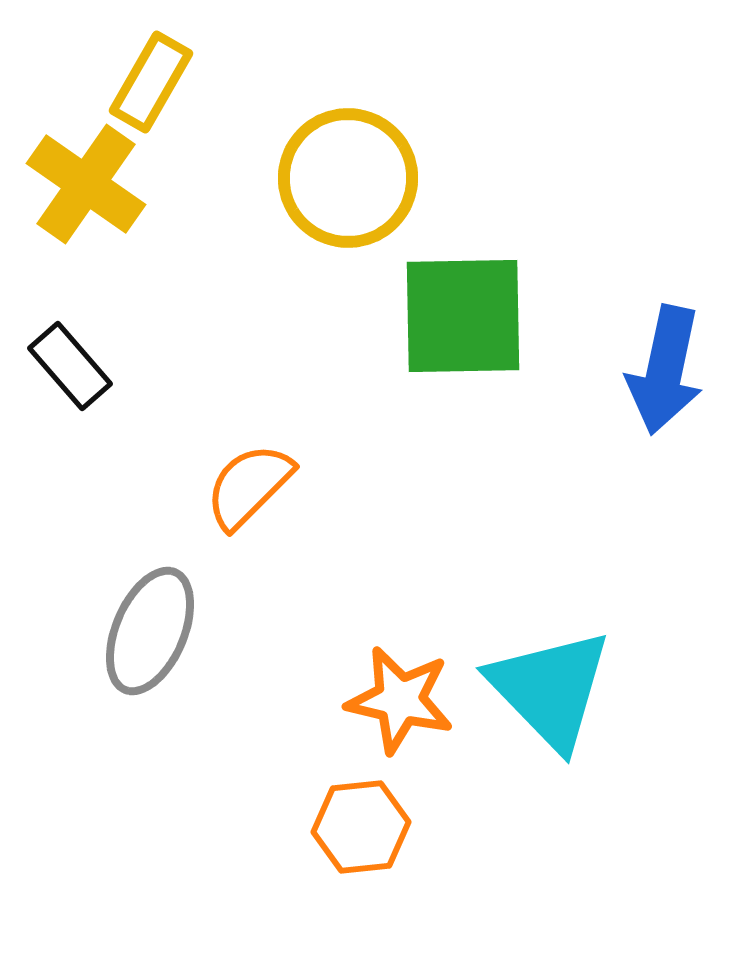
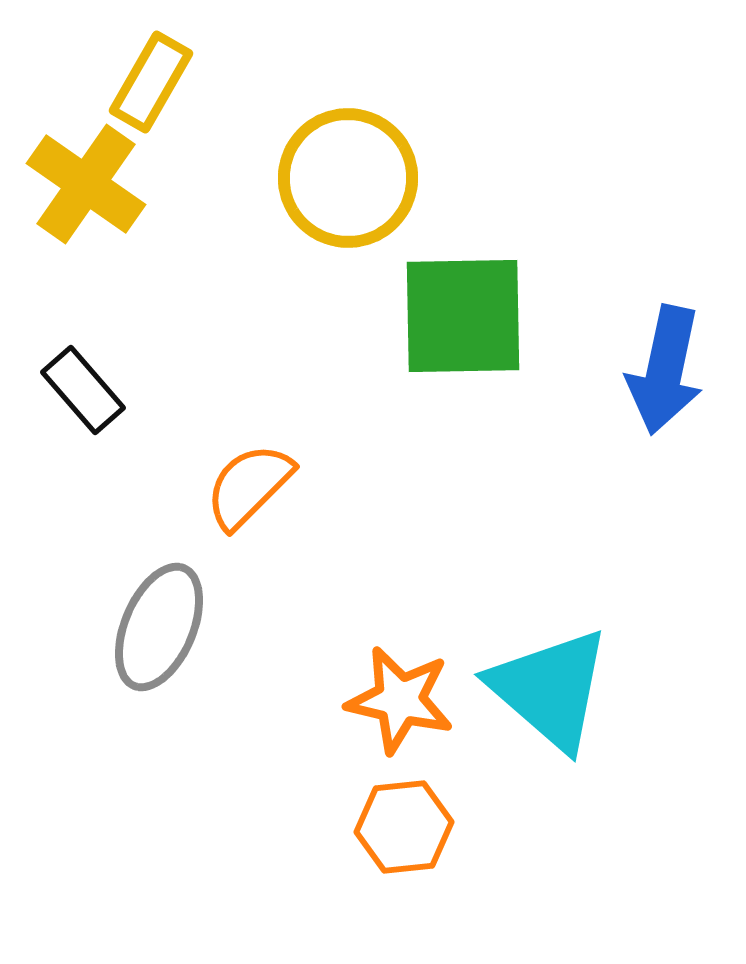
black rectangle: moved 13 px right, 24 px down
gray ellipse: moved 9 px right, 4 px up
cyan triangle: rotated 5 degrees counterclockwise
orange hexagon: moved 43 px right
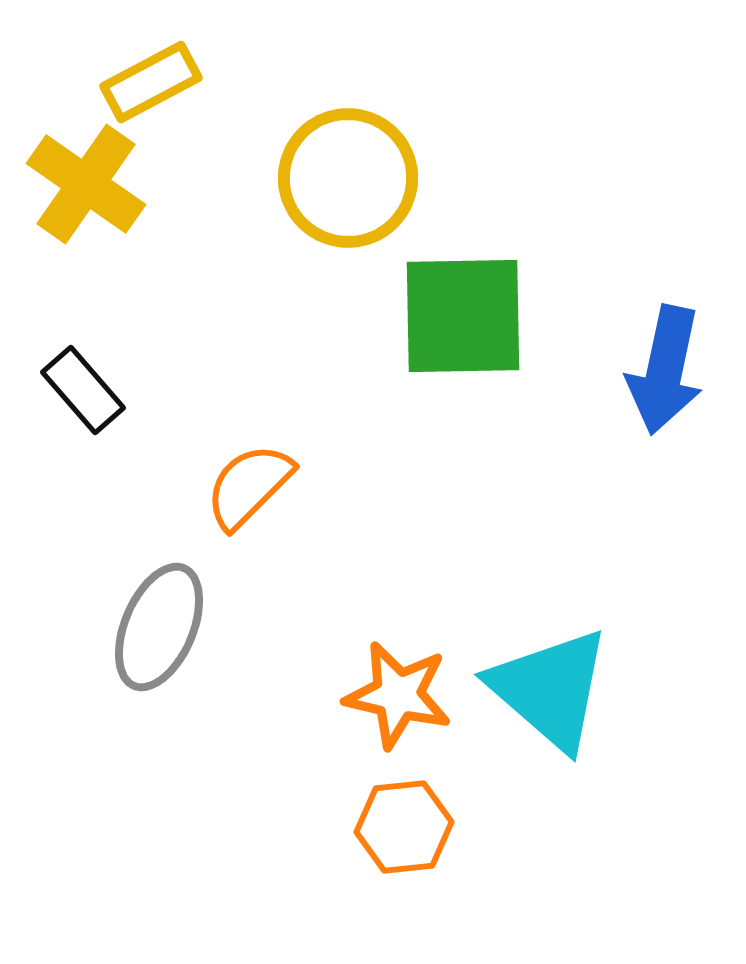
yellow rectangle: rotated 32 degrees clockwise
orange star: moved 2 px left, 5 px up
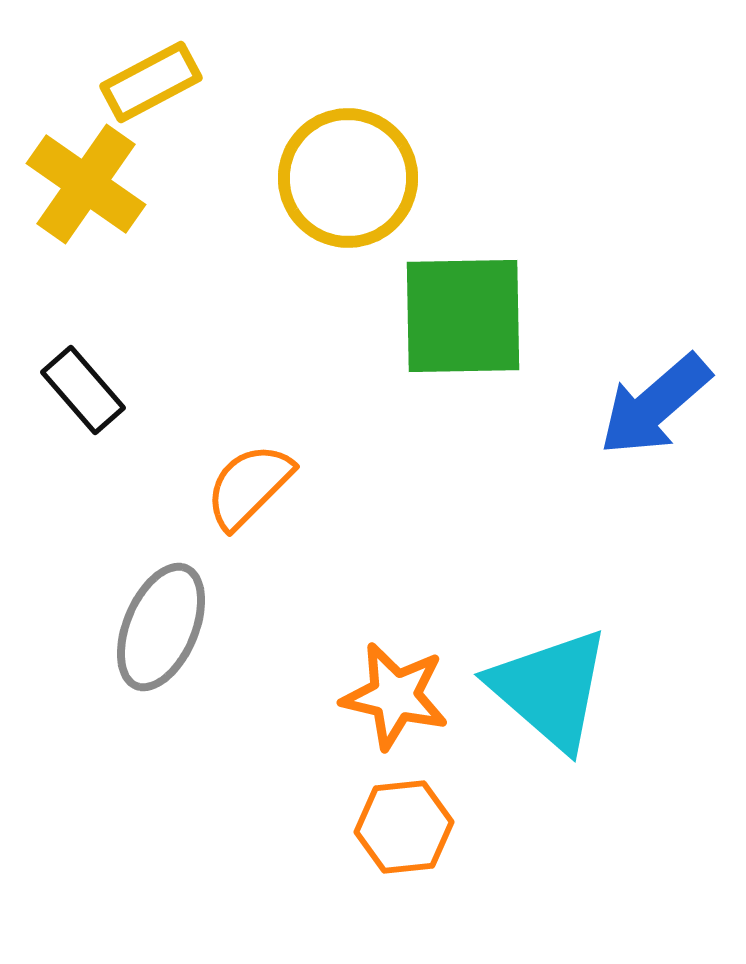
blue arrow: moved 10 px left, 35 px down; rotated 37 degrees clockwise
gray ellipse: moved 2 px right
orange star: moved 3 px left, 1 px down
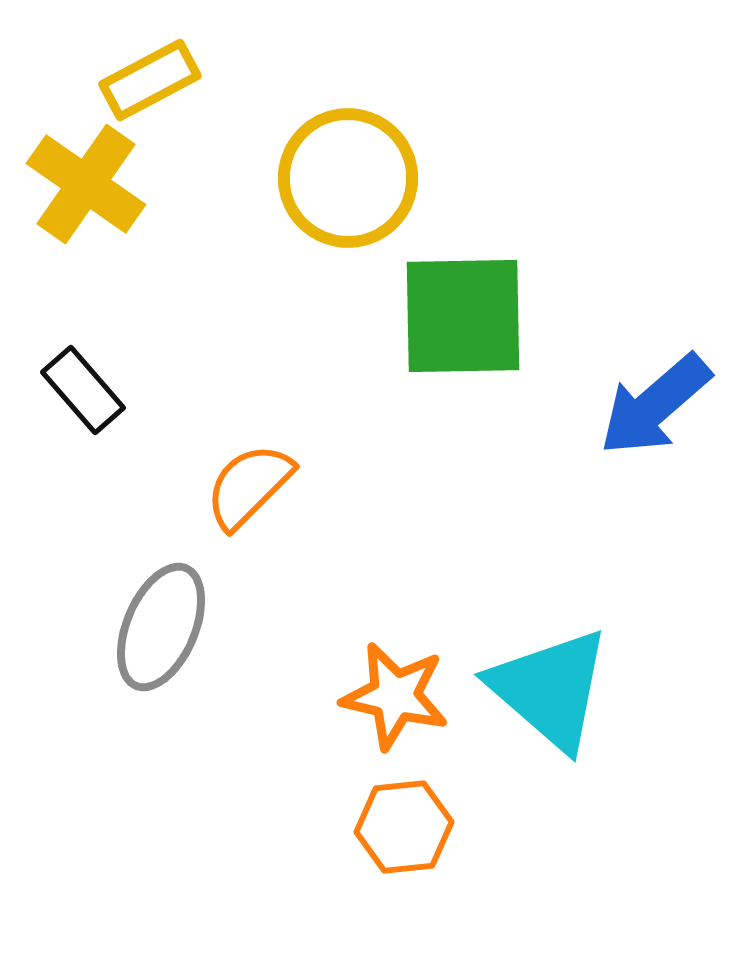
yellow rectangle: moved 1 px left, 2 px up
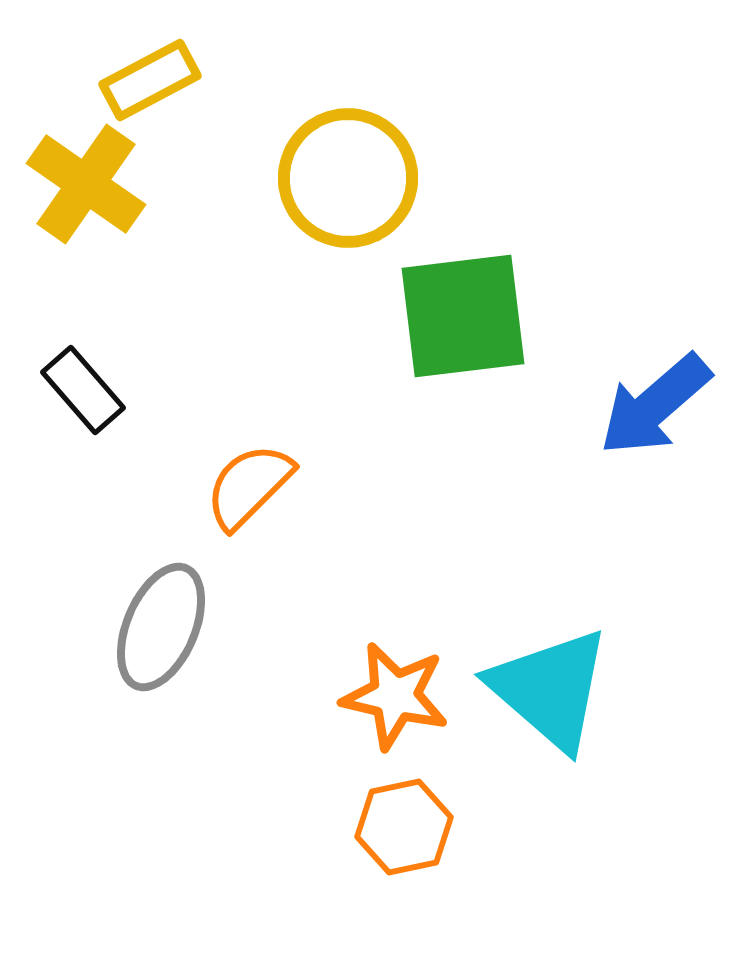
green square: rotated 6 degrees counterclockwise
orange hexagon: rotated 6 degrees counterclockwise
